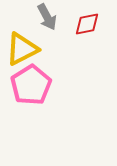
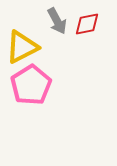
gray arrow: moved 10 px right, 4 px down
yellow triangle: moved 2 px up
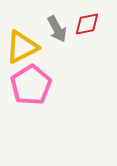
gray arrow: moved 8 px down
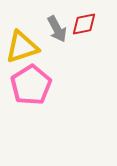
red diamond: moved 3 px left
yellow triangle: rotated 9 degrees clockwise
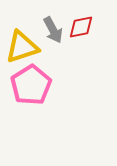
red diamond: moved 3 px left, 3 px down
gray arrow: moved 4 px left, 1 px down
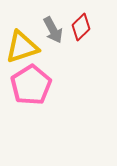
red diamond: rotated 32 degrees counterclockwise
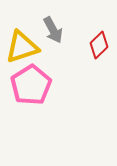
red diamond: moved 18 px right, 18 px down
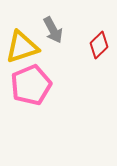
pink pentagon: rotated 9 degrees clockwise
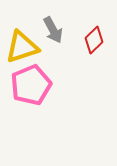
red diamond: moved 5 px left, 5 px up
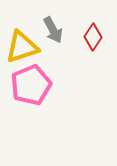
red diamond: moved 1 px left, 3 px up; rotated 12 degrees counterclockwise
